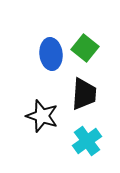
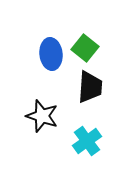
black trapezoid: moved 6 px right, 7 px up
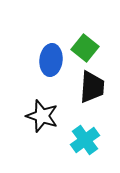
blue ellipse: moved 6 px down; rotated 12 degrees clockwise
black trapezoid: moved 2 px right
cyan cross: moved 2 px left, 1 px up
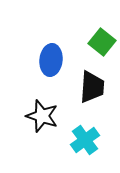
green square: moved 17 px right, 6 px up
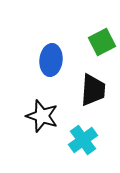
green square: rotated 24 degrees clockwise
black trapezoid: moved 1 px right, 3 px down
cyan cross: moved 2 px left
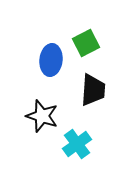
green square: moved 16 px left, 1 px down
cyan cross: moved 6 px left, 4 px down
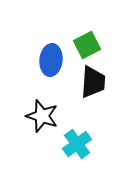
green square: moved 1 px right, 2 px down
black trapezoid: moved 8 px up
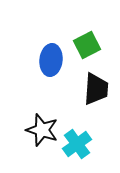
black trapezoid: moved 3 px right, 7 px down
black star: moved 14 px down
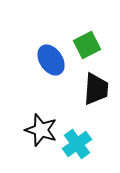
blue ellipse: rotated 40 degrees counterclockwise
black star: moved 1 px left
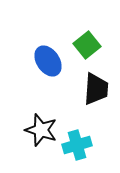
green square: rotated 12 degrees counterclockwise
blue ellipse: moved 3 px left, 1 px down
cyan cross: moved 1 px down; rotated 20 degrees clockwise
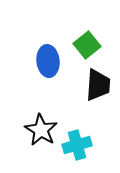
blue ellipse: rotated 28 degrees clockwise
black trapezoid: moved 2 px right, 4 px up
black star: rotated 12 degrees clockwise
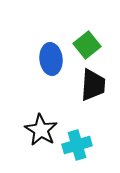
blue ellipse: moved 3 px right, 2 px up
black trapezoid: moved 5 px left
